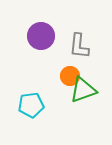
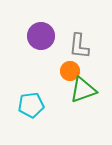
orange circle: moved 5 px up
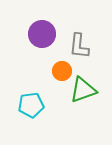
purple circle: moved 1 px right, 2 px up
orange circle: moved 8 px left
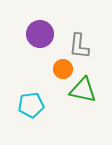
purple circle: moved 2 px left
orange circle: moved 1 px right, 2 px up
green triangle: rotated 32 degrees clockwise
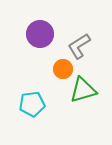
gray L-shape: rotated 52 degrees clockwise
green triangle: rotated 28 degrees counterclockwise
cyan pentagon: moved 1 px right, 1 px up
